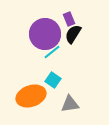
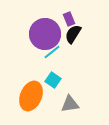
orange ellipse: rotated 48 degrees counterclockwise
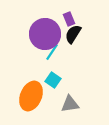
cyan line: rotated 18 degrees counterclockwise
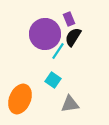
black semicircle: moved 3 px down
cyan line: moved 6 px right, 1 px up
orange ellipse: moved 11 px left, 3 px down
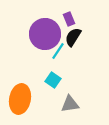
orange ellipse: rotated 12 degrees counterclockwise
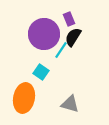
purple circle: moved 1 px left
cyan line: moved 3 px right, 1 px up
cyan square: moved 12 px left, 8 px up
orange ellipse: moved 4 px right, 1 px up
gray triangle: rotated 24 degrees clockwise
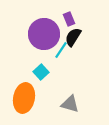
cyan square: rotated 14 degrees clockwise
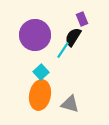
purple rectangle: moved 13 px right
purple circle: moved 9 px left, 1 px down
cyan line: moved 2 px right
orange ellipse: moved 16 px right, 3 px up
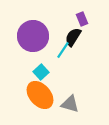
purple circle: moved 2 px left, 1 px down
orange ellipse: rotated 52 degrees counterclockwise
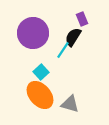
purple circle: moved 3 px up
